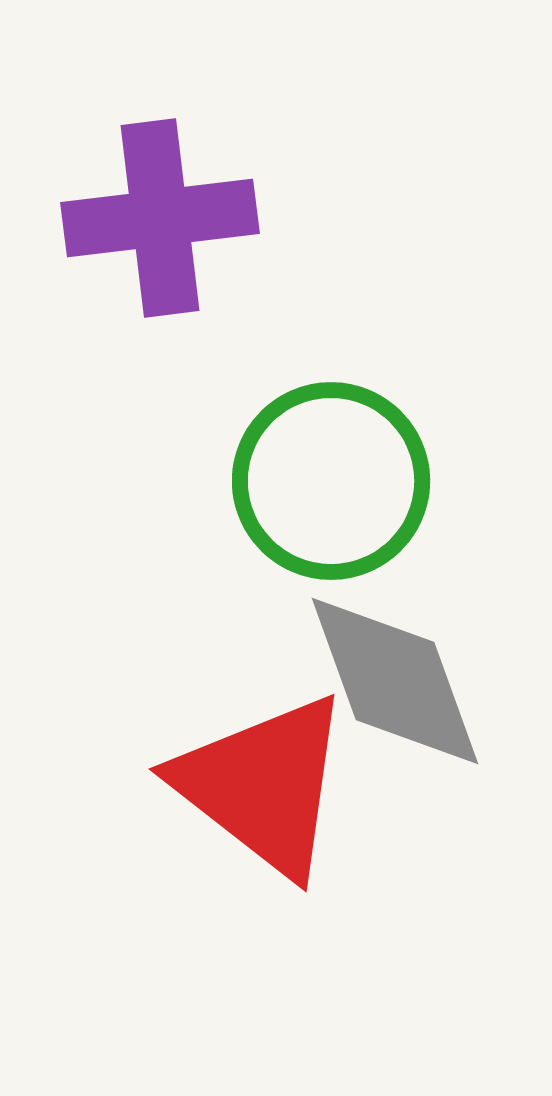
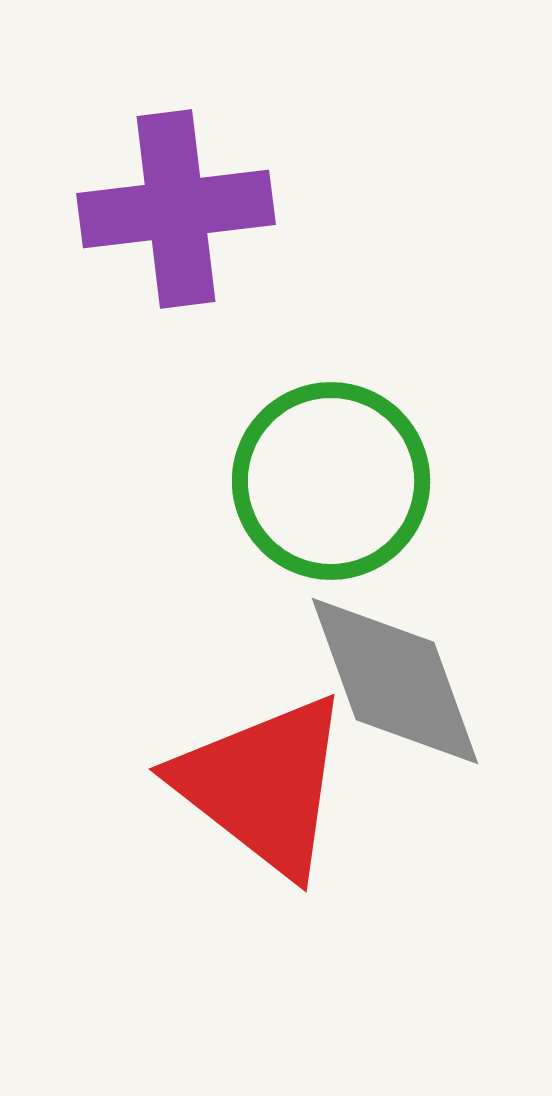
purple cross: moved 16 px right, 9 px up
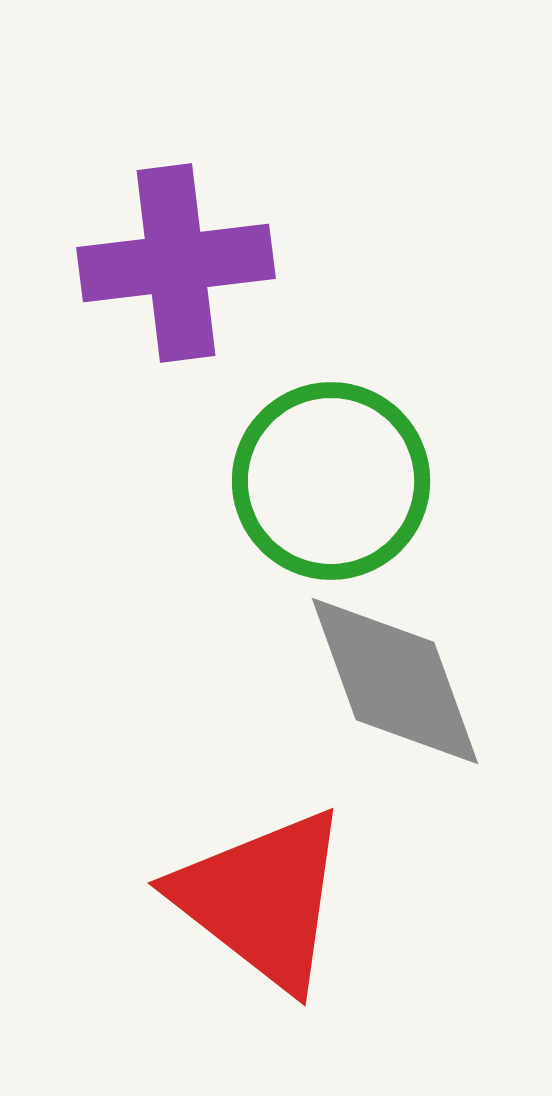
purple cross: moved 54 px down
red triangle: moved 1 px left, 114 px down
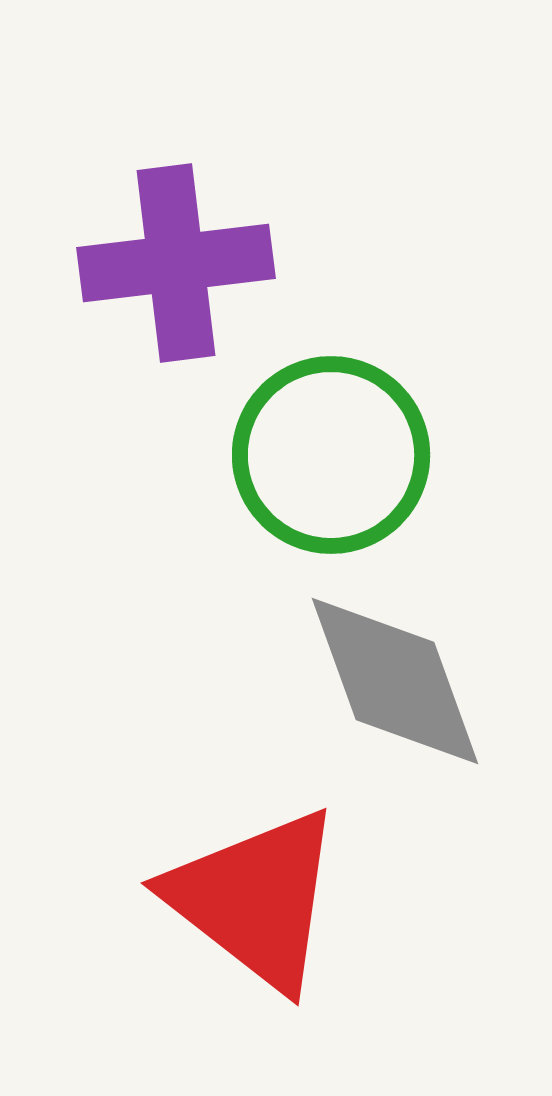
green circle: moved 26 px up
red triangle: moved 7 px left
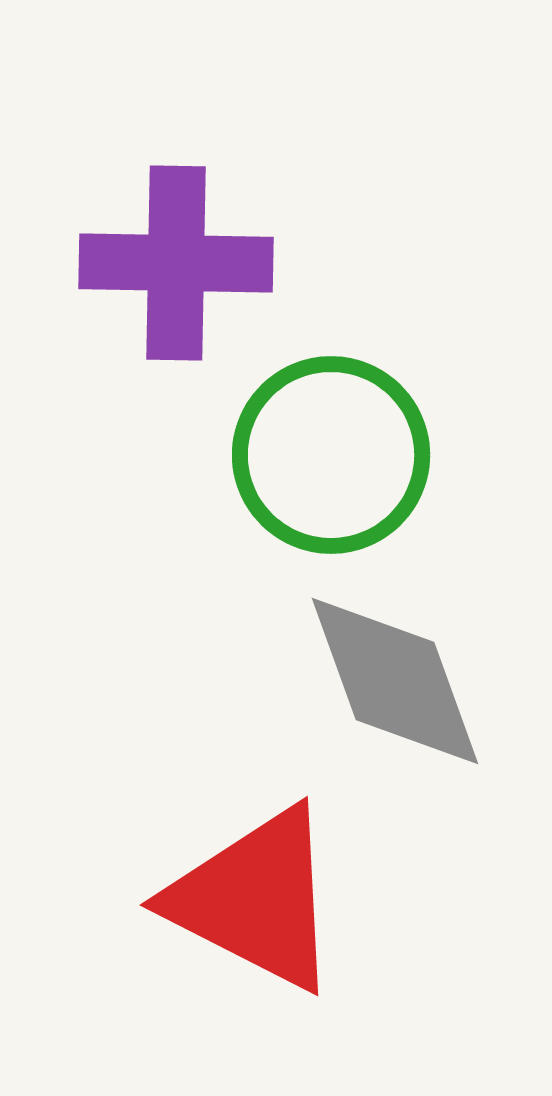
purple cross: rotated 8 degrees clockwise
red triangle: rotated 11 degrees counterclockwise
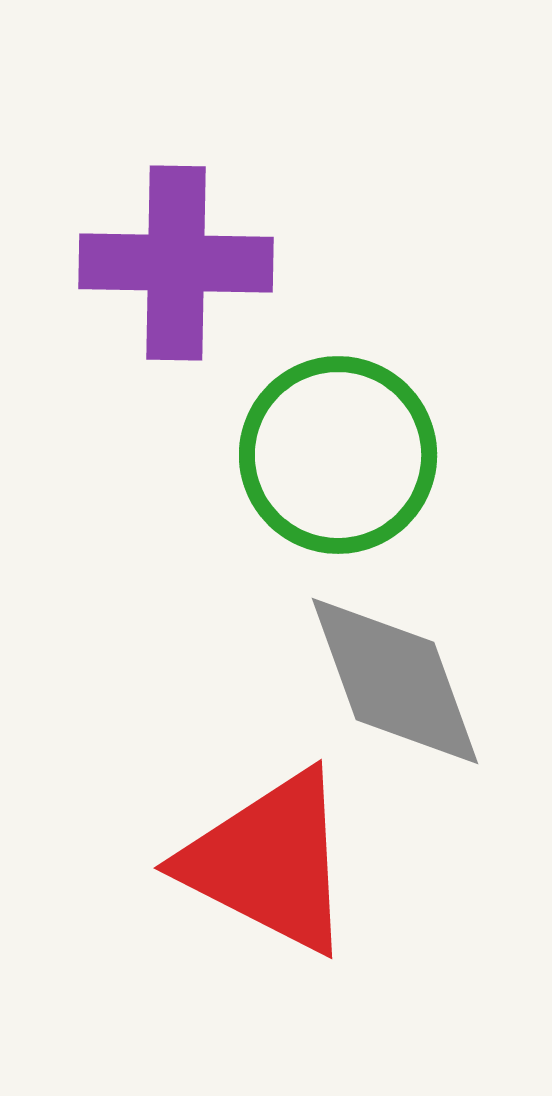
green circle: moved 7 px right
red triangle: moved 14 px right, 37 px up
